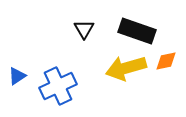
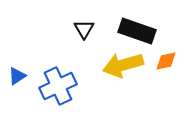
yellow arrow: moved 3 px left, 3 px up
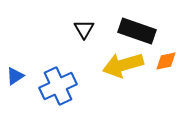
blue triangle: moved 2 px left
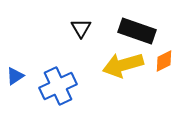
black triangle: moved 3 px left, 1 px up
orange diamond: moved 2 px left; rotated 15 degrees counterclockwise
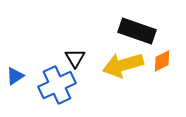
black triangle: moved 6 px left, 30 px down
orange diamond: moved 2 px left
blue cross: moved 1 px left, 1 px up
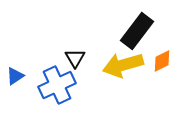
black rectangle: rotated 72 degrees counterclockwise
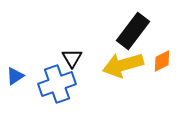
black rectangle: moved 4 px left
black triangle: moved 3 px left
blue cross: moved 1 px up; rotated 6 degrees clockwise
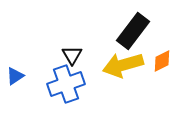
black triangle: moved 3 px up
blue cross: moved 9 px right
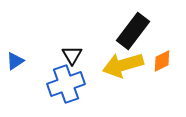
blue triangle: moved 15 px up
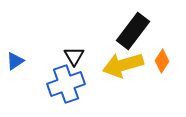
black triangle: moved 2 px right, 1 px down
orange diamond: rotated 30 degrees counterclockwise
